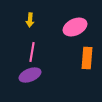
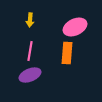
pink line: moved 2 px left, 1 px up
orange rectangle: moved 20 px left, 5 px up
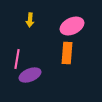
pink ellipse: moved 3 px left, 1 px up
pink line: moved 13 px left, 8 px down
